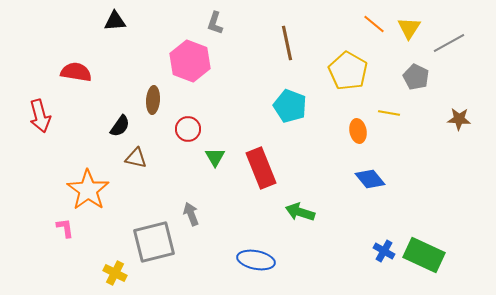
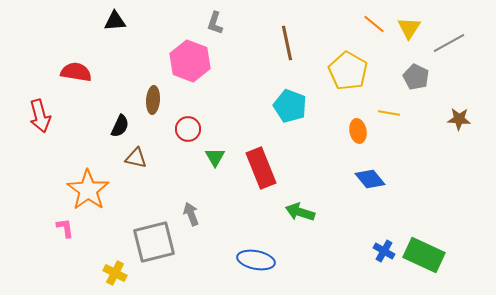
black semicircle: rotated 10 degrees counterclockwise
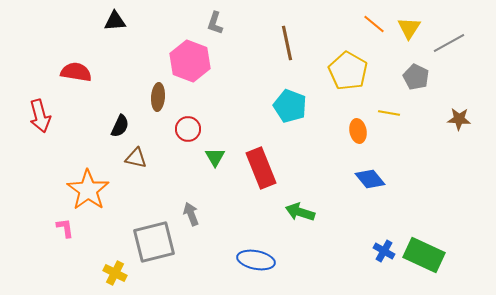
brown ellipse: moved 5 px right, 3 px up
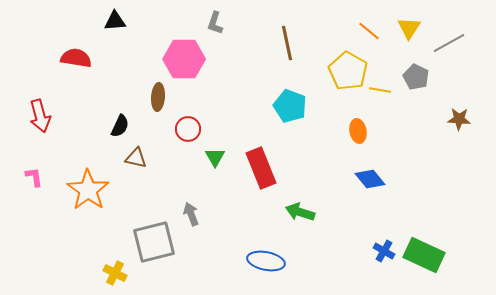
orange line: moved 5 px left, 7 px down
pink hexagon: moved 6 px left, 2 px up; rotated 21 degrees counterclockwise
red semicircle: moved 14 px up
yellow line: moved 9 px left, 23 px up
pink L-shape: moved 31 px left, 51 px up
blue ellipse: moved 10 px right, 1 px down
